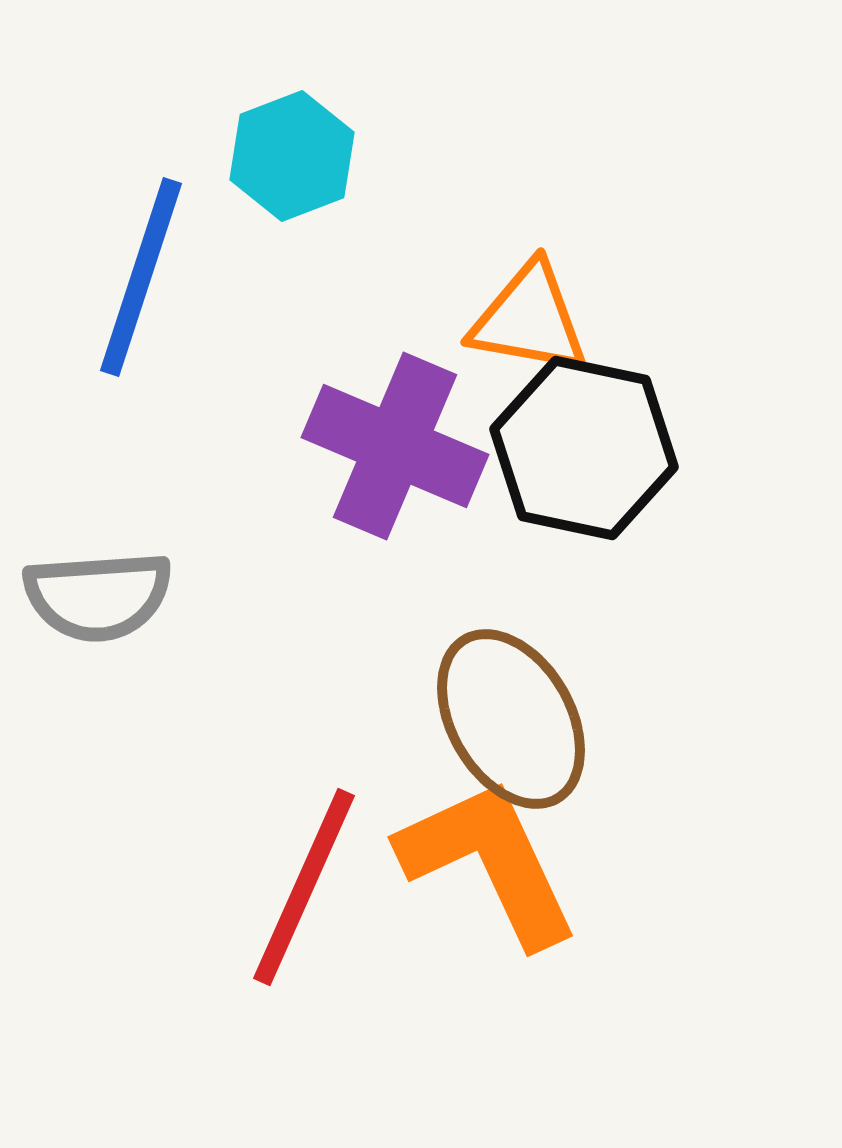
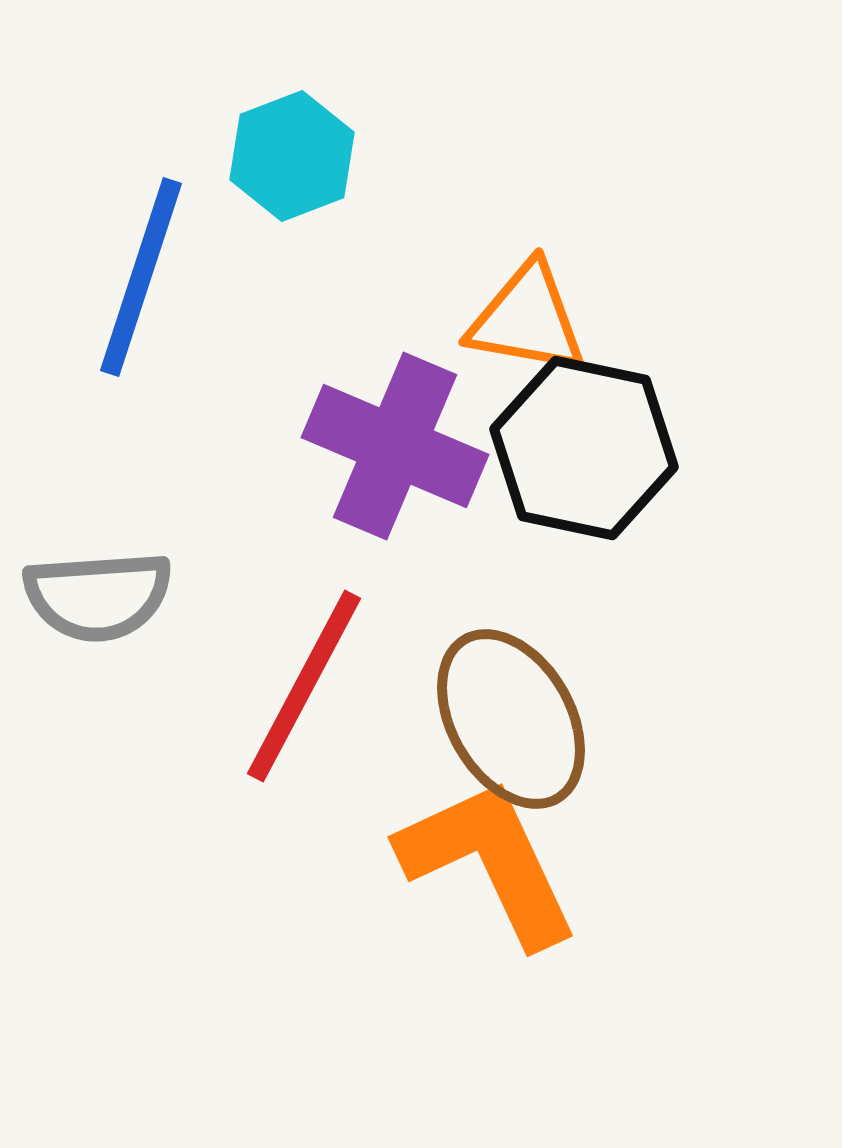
orange triangle: moved 2 px left
red line: moved 201 px up; rotated 4 degrees clockwise
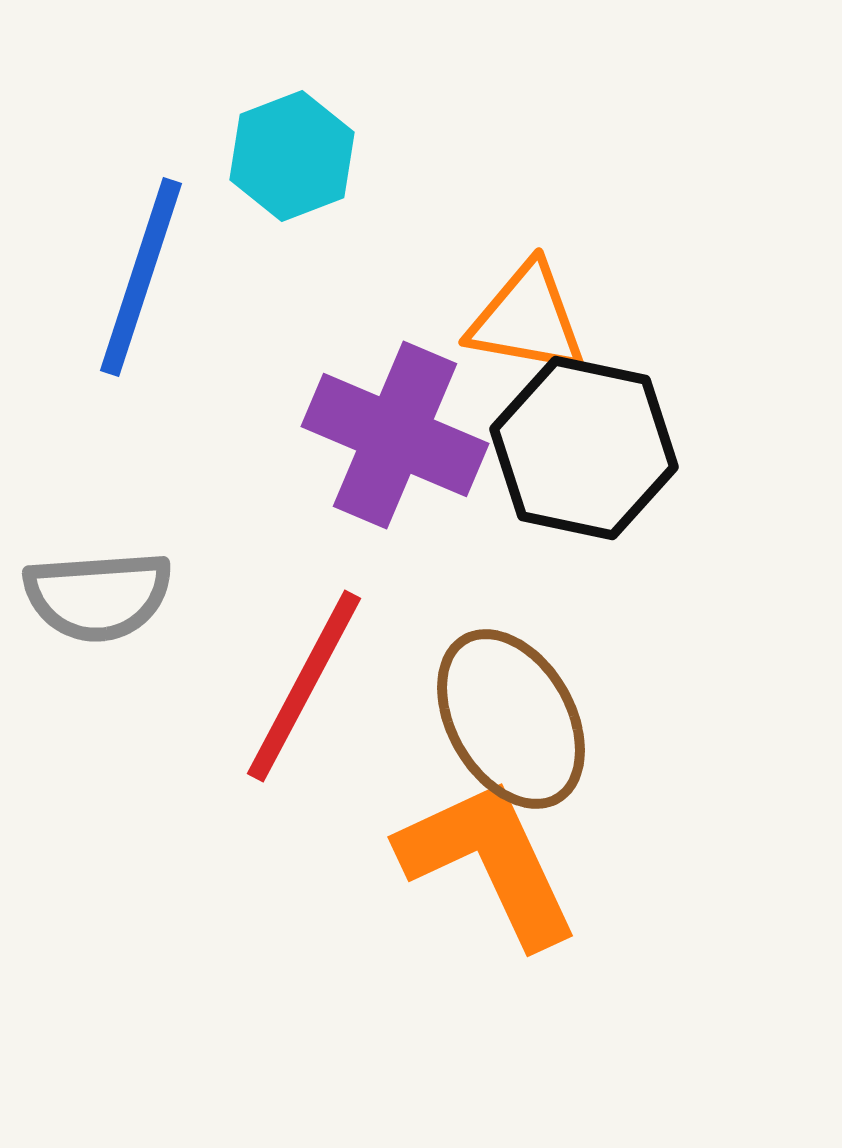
purple cross: moved 11 px up
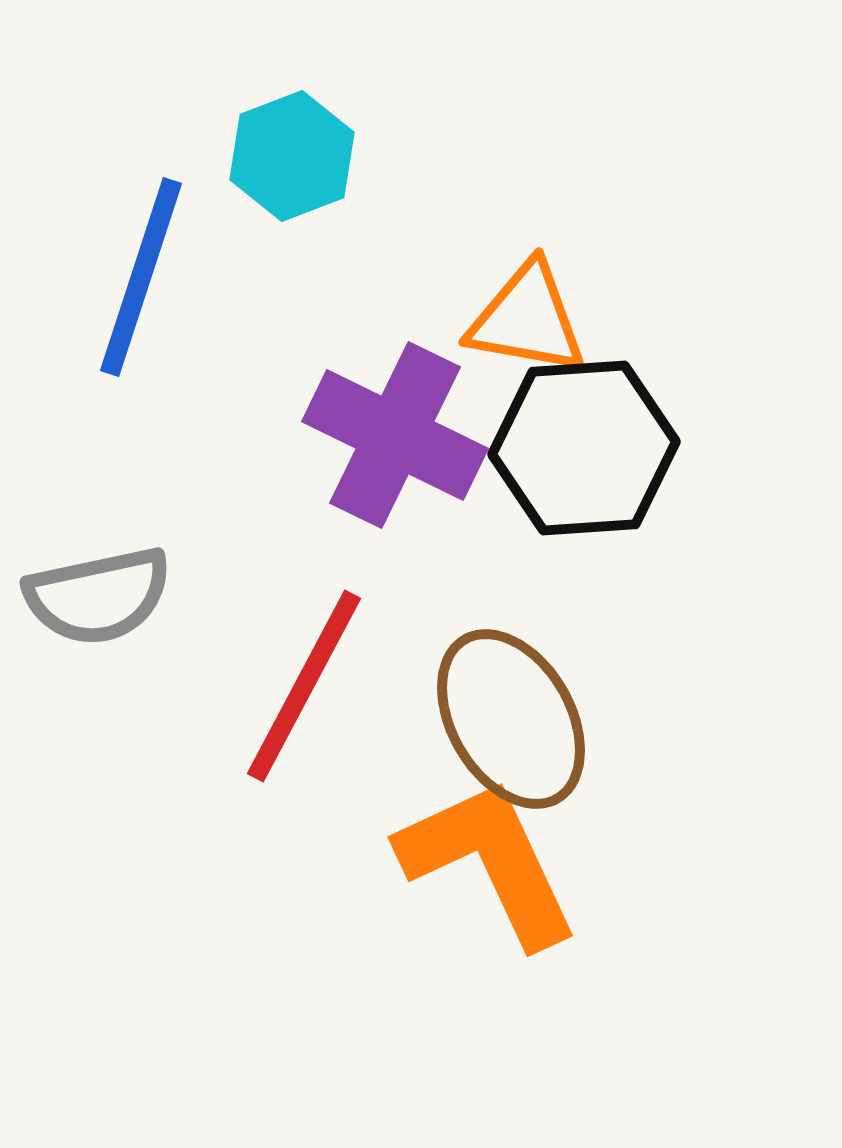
purple cross: rotated 3 degrees clockwise
black hexagon: rotated 16 degrees counterclockwise
gray semicircle: rotated 8 degrees counterclockwise
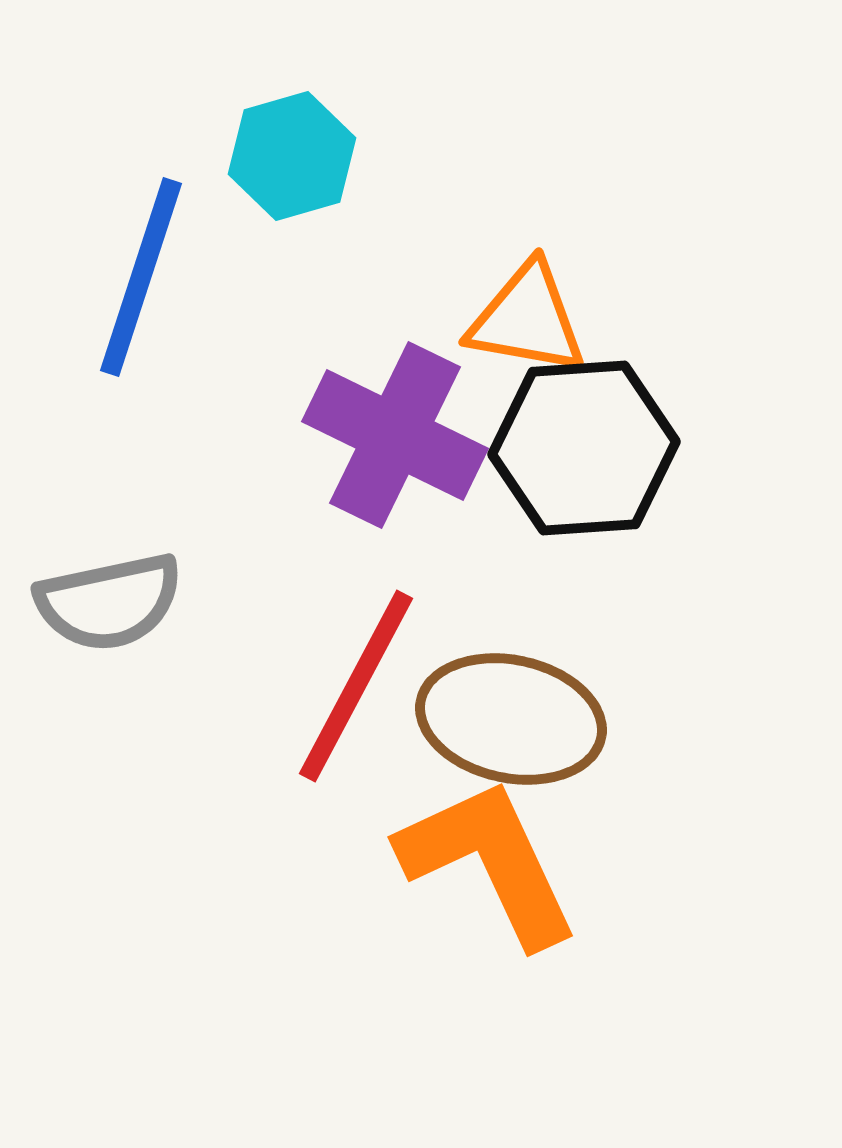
cyan hexagon: rotated 5 degrees clockwise
gray semicircle: moved 11 px right, 6 px down
red line: moved 52 px right
brown ellipse: rotated 48 degrees counterclockwise
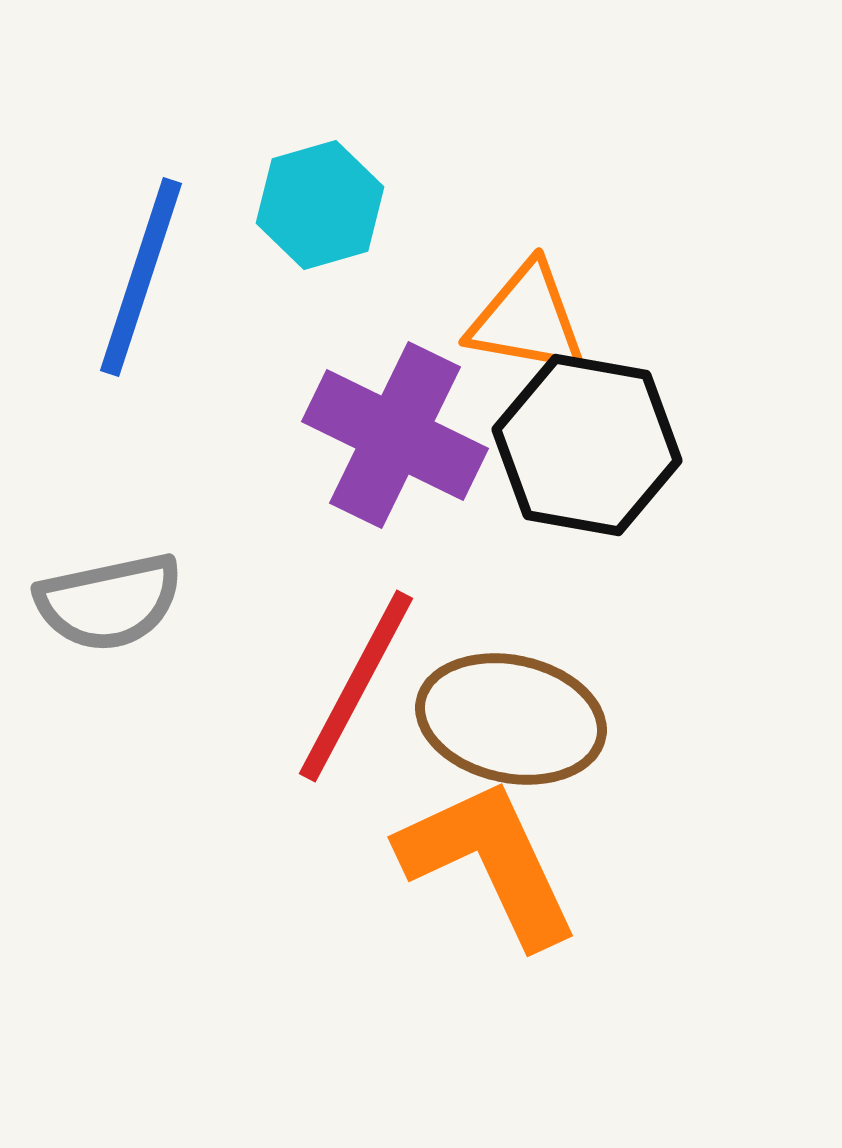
cyan hexagon: moved 28 px right, 49 px down
black hexagon: moved 3 px right, 3 px up; rotated 14 degrees clockwise
